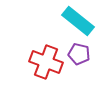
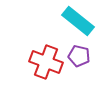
purple pentagon: moved 2 px down
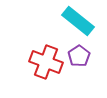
purple pentagon: rotated 25 degrees clockwise
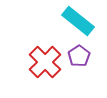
red cross: moved 1 px left; rotated 24 degrees clockwise
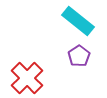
red cross: moved 18 px left, 16 px down
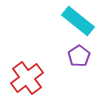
red cross: rotated 8 degrees clockwise
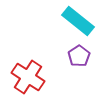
red cross: moved 1 px right, 1 px up; rotated 20 degrees counterclockwise
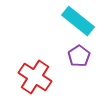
red cross: moved 7 px right
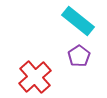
red cross: rotated 16 degrees clockwise
